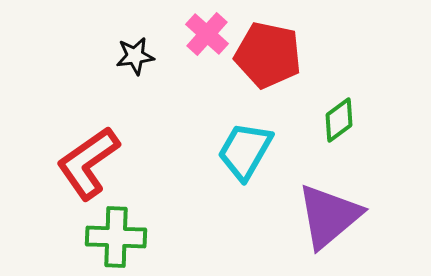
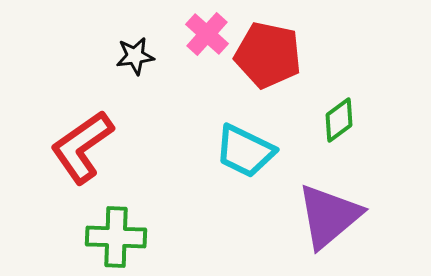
cyan trapezoid: rotated 94 degrees counterclockwise
red L-shape: moved 6 px left, 16 px up
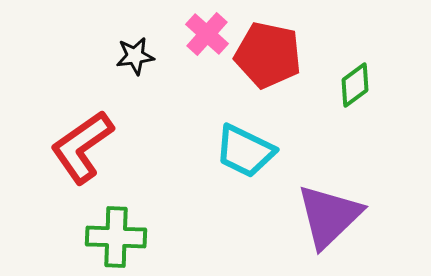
green diamond: moved 16 px right, 35 px up
purple triangle: rotated 4 degrees counterclockwise
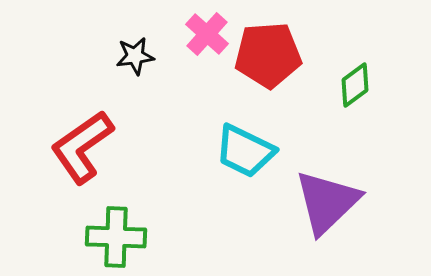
red pentagon: rotated 16 degrees counterclockwise
purple triangle: moved 2 px left, 14 px up
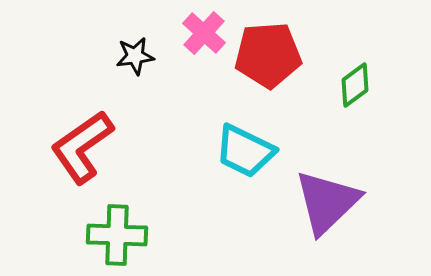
pink cross: moved 3 px left, 1 px up
green cross: moved 1 px right, 2 px up
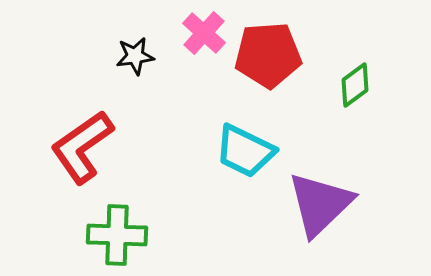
purple triangle: moved 7 px left, 2 px down
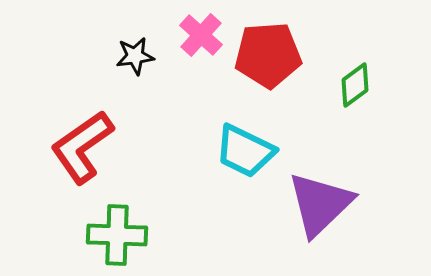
pink cross: moved 3 px left, 2 px down
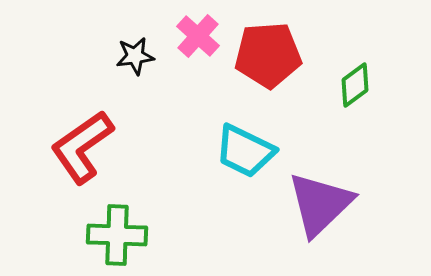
pink cross: moved 3 px left, 1 px down
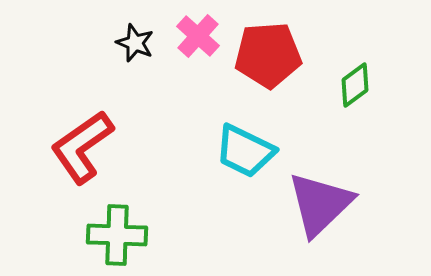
black star: moved 13 px up; rotated 30 degrees clockwise
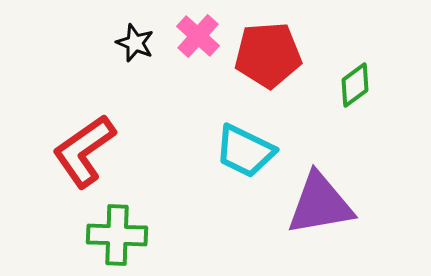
red L-shape: moved 2 px right, 4 px down
purple triangle: rotated 34 degrees clockwise
